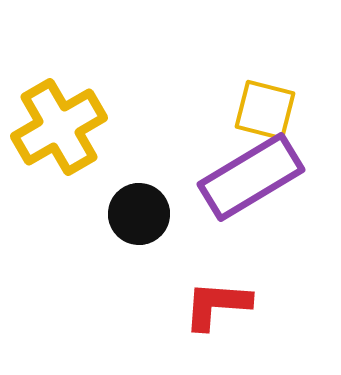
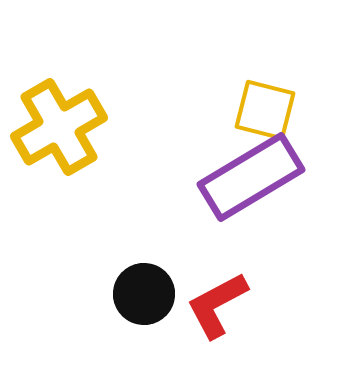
black circle: moved 5 px right, 80 px down
red L-shape: rotated 32 degrees counterclockwise
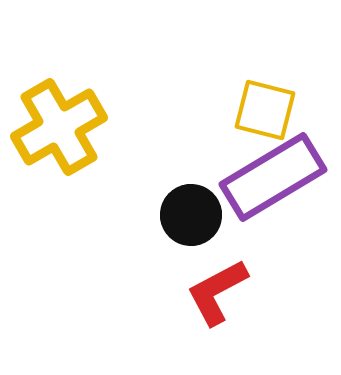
purple rectangle: moved 22 px right
black circle: moved 47 px right, 79 px up
red L-shape: moved 13 px up
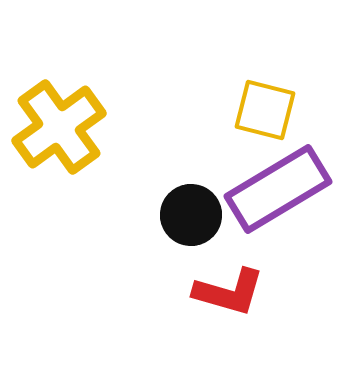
yellow cross: rotated 6 degrees counterclockwise
purple rectangle: moved 5 px right, 12 px down
red L-shape: moved 12 px right; rotated 136 degrees counterclockwise
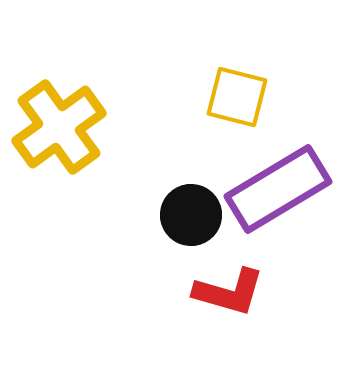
yellow square: moved 28 px left, 13 px up
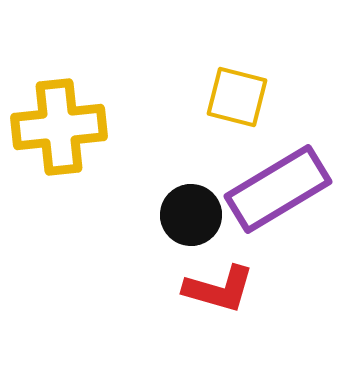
yellow cross: rotated 30 degrees clockwise
red L-shape: moved 10 px left, 3 px up
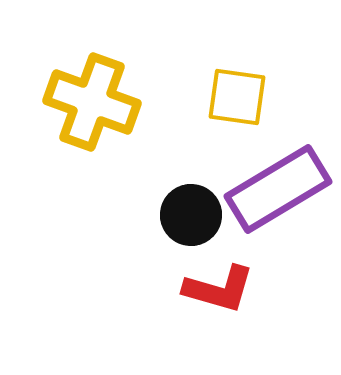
yellow square: rotated 6 degrees counterclockwise
yellow cross: moved 33 px right, 25 px up; rotated 26 degrees clockwise
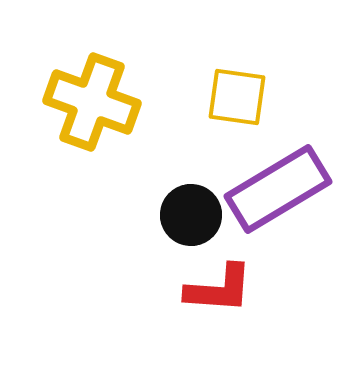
red L-shape: rotated 12 degrees counterclockwise
